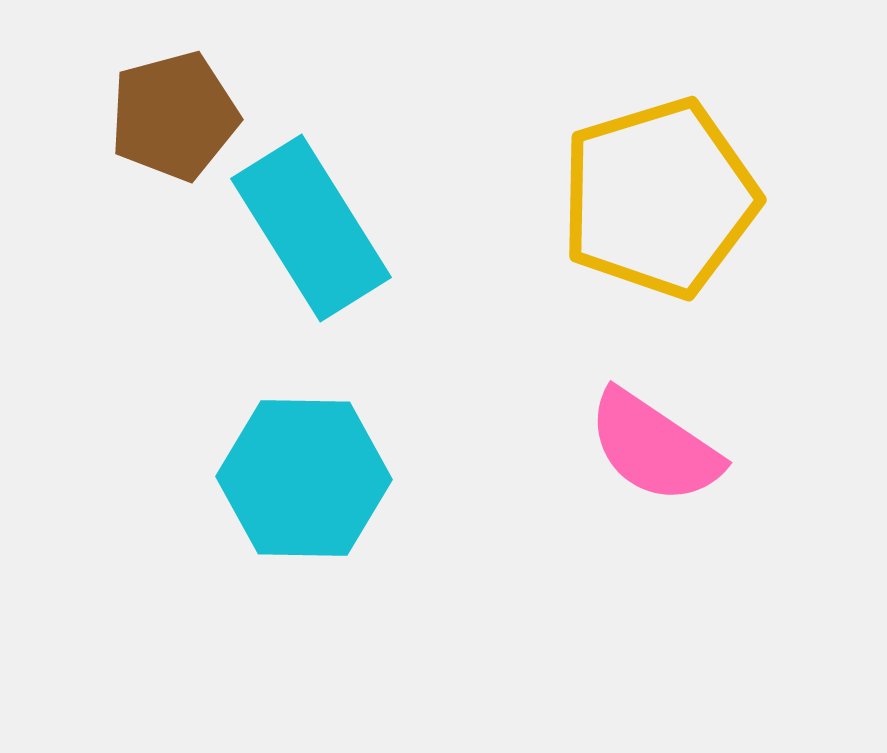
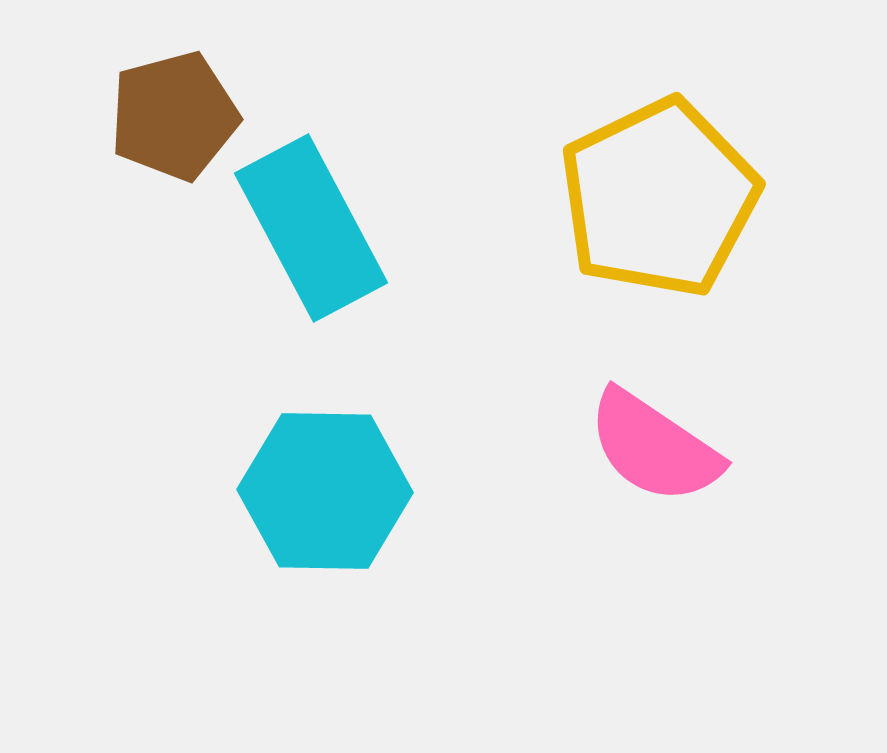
yellow pentagon: rotated 9 degrees counterclockwise
cyan rectangle: rotated 4 degrees clockwise
cyan hexagon: moved 21 px right, 13 px down
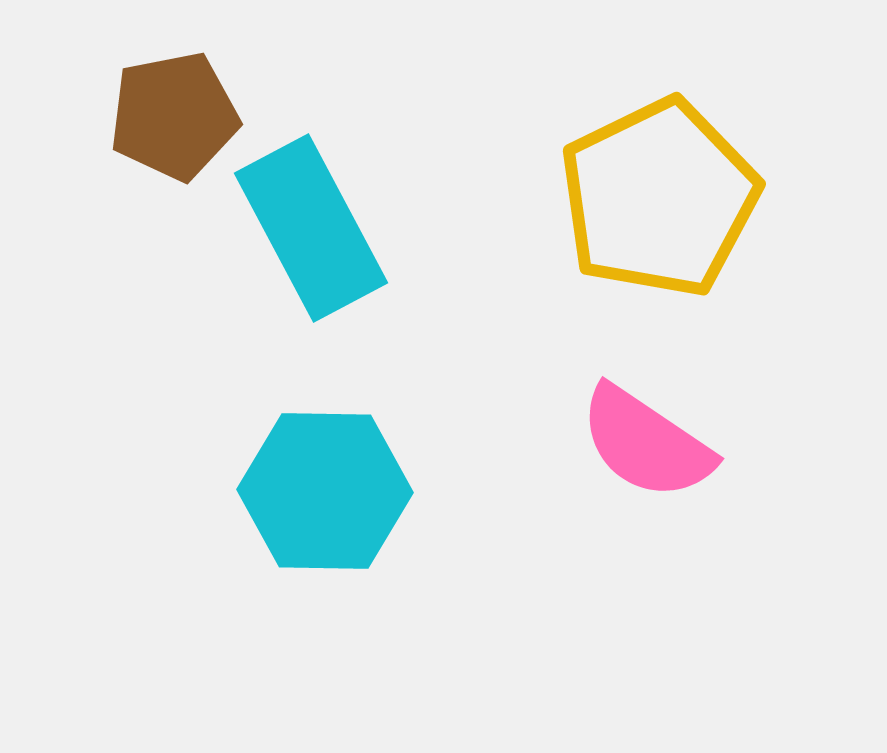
brown pentagon: rotated 4 degrees clockwise
pink semicircle: moved 8 px left, 4 px up
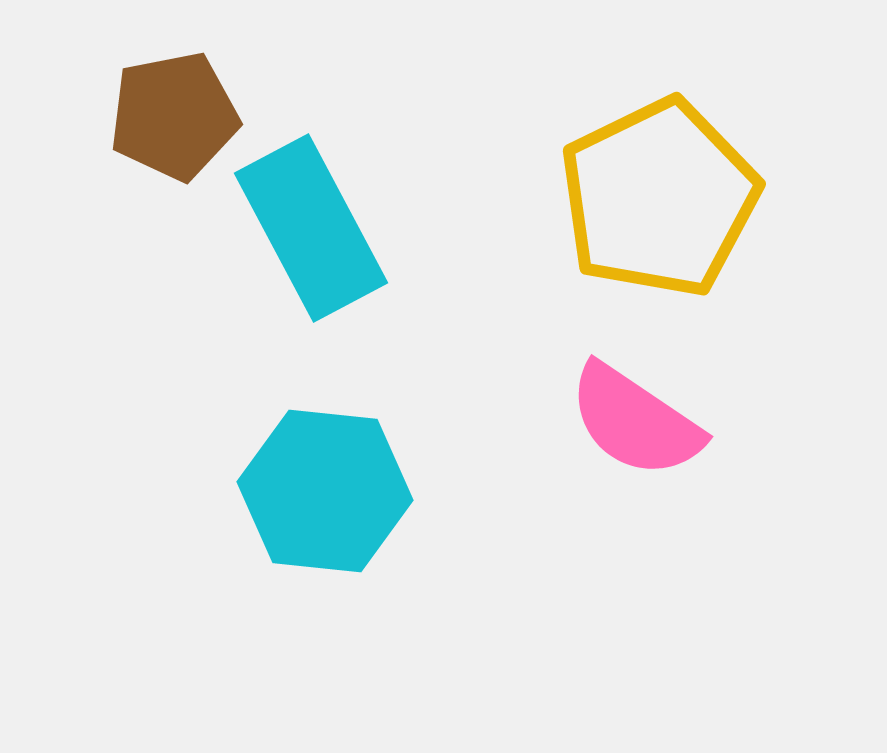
pink semicircle: moved 11 px left, 22 px up
cyan hexagon: rotated 5 degrees clockwise
